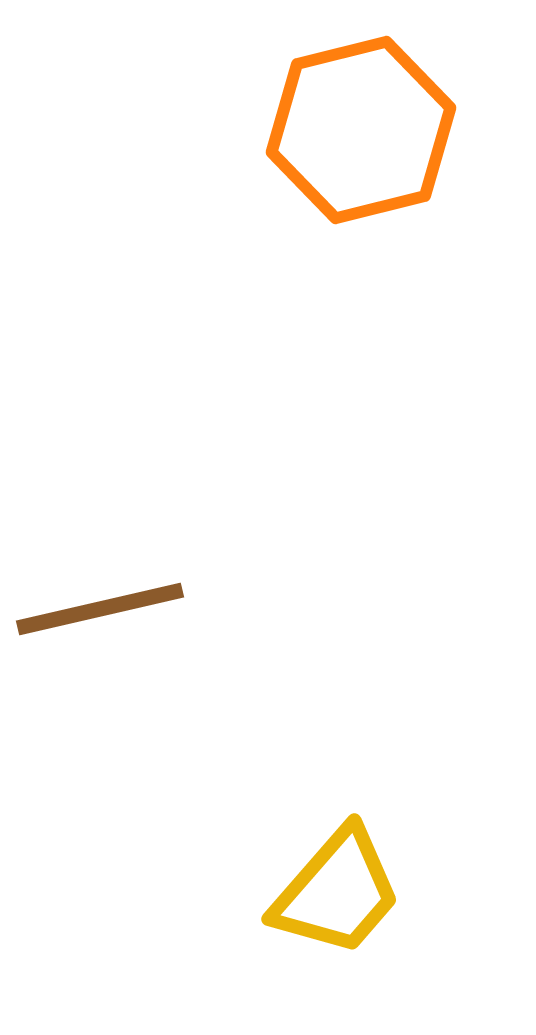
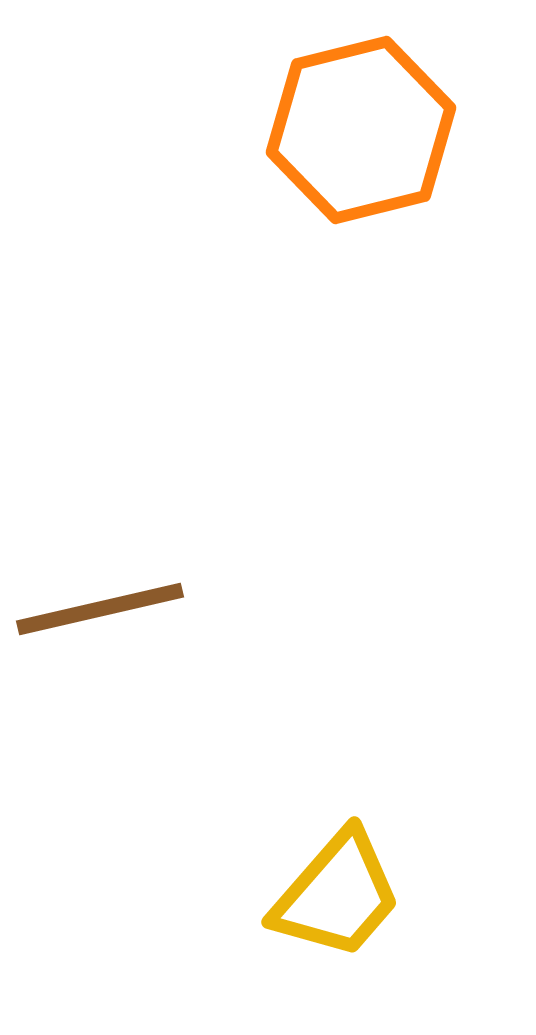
yellow trapezoid: moved 3 px down
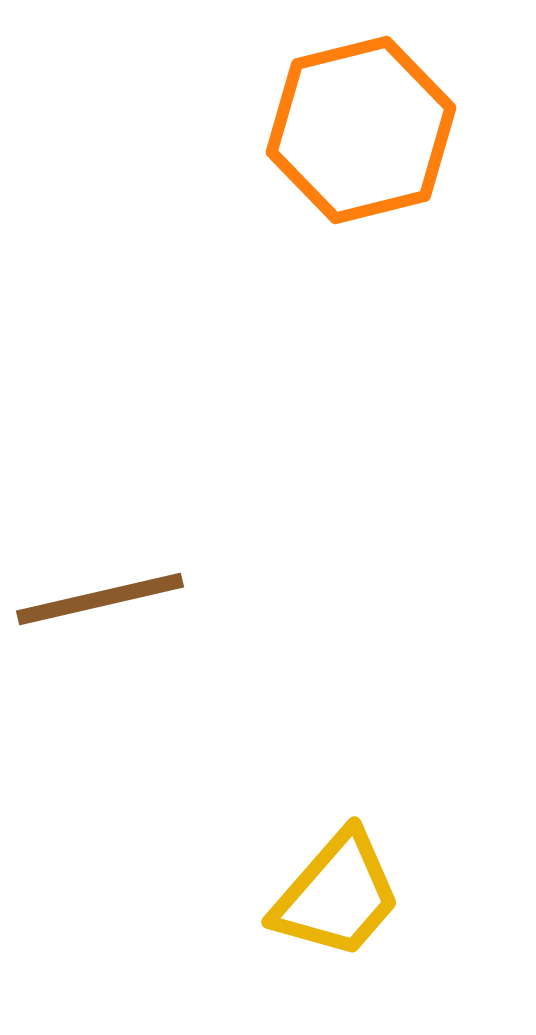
brown line: moved 10 px up
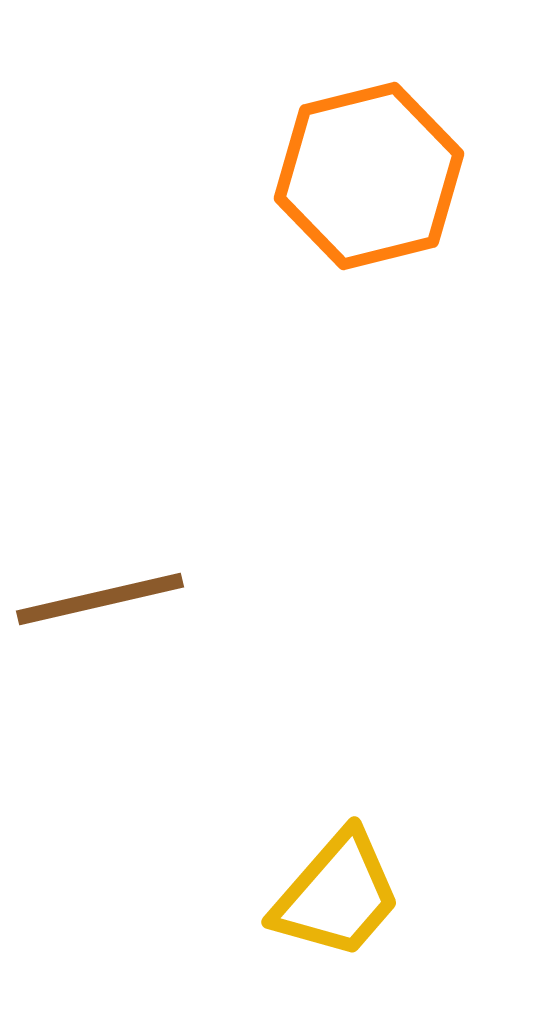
orange hexagon: moved 8 px right, 46 px down
